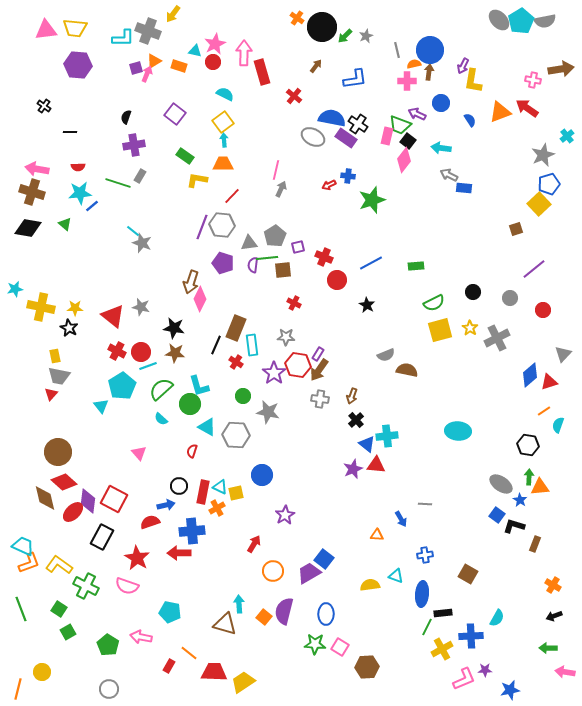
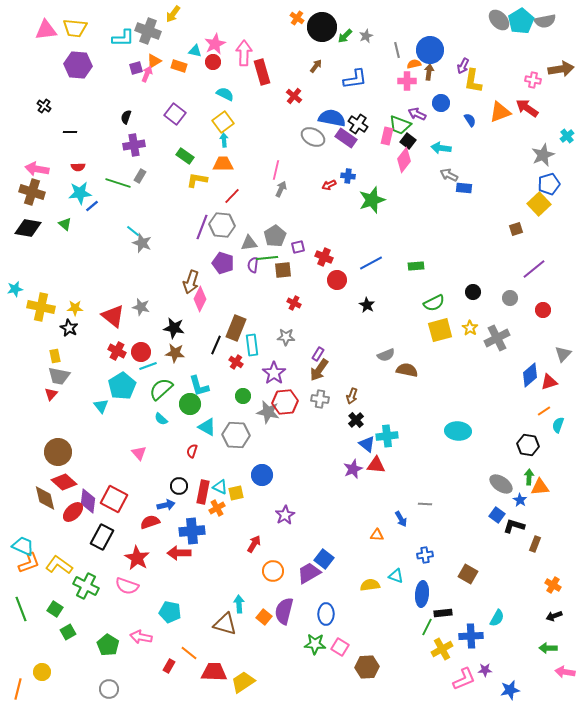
red hexagon at (298, 365): moved 13 px left, 37 px down; rotated 15 degrees counterclockwise
green square at (59, 609): moved 4 px left
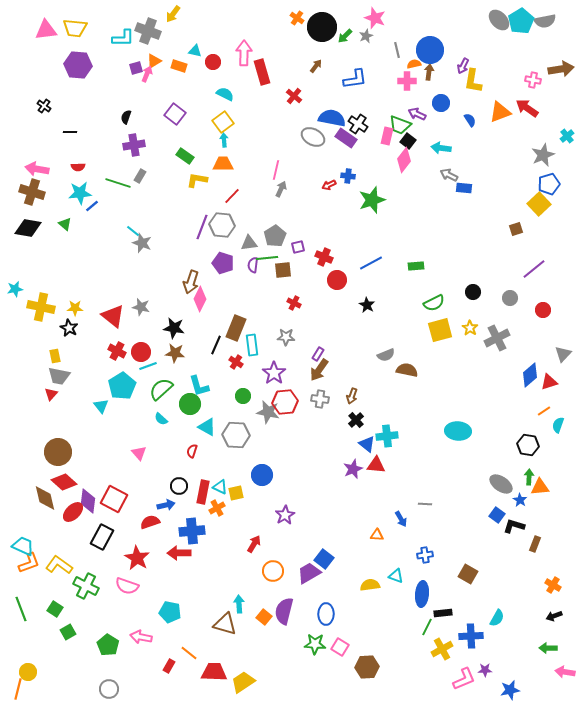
pink star at (215, 44): moved 160 px right, 26 px up; rotated 25 degrees counterclockwise
yellow circle at (42, 672): moved 14 px left
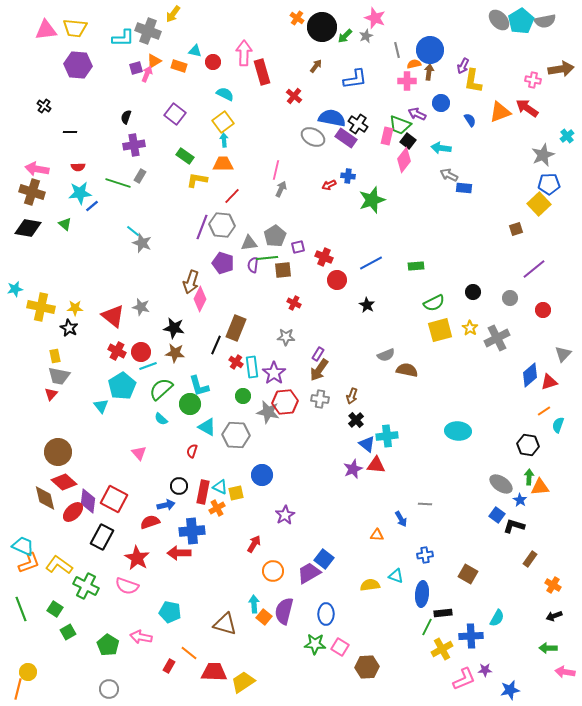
blue pentagon at (549, 184): rotated 15 degrees clockwise
cyan rectangle at (252, 345): moved 22 px down
brown rectangle at (535, 544): moved 5 px left, 15 px down; rotated 14 degrees clockwise
cyan arrow at (239, 604): moved 15 px right
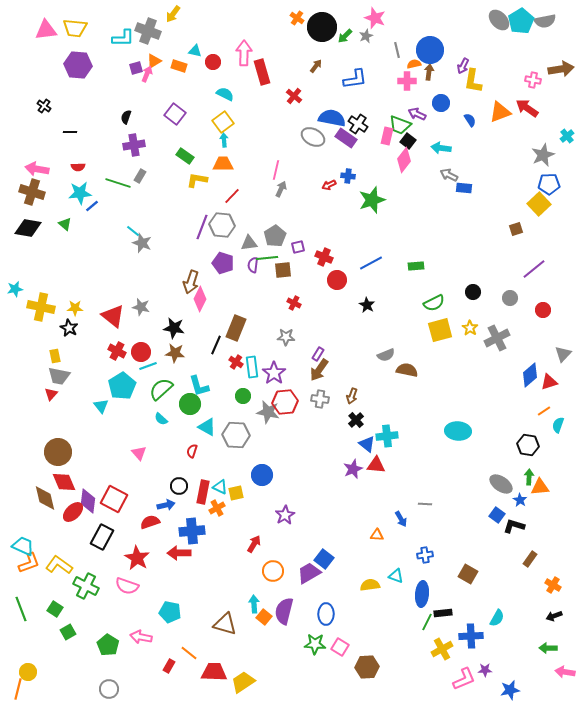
red diamond at (64, 482): rotated 25 degrees clockwise
green line at (427, 627): moved 5 px up
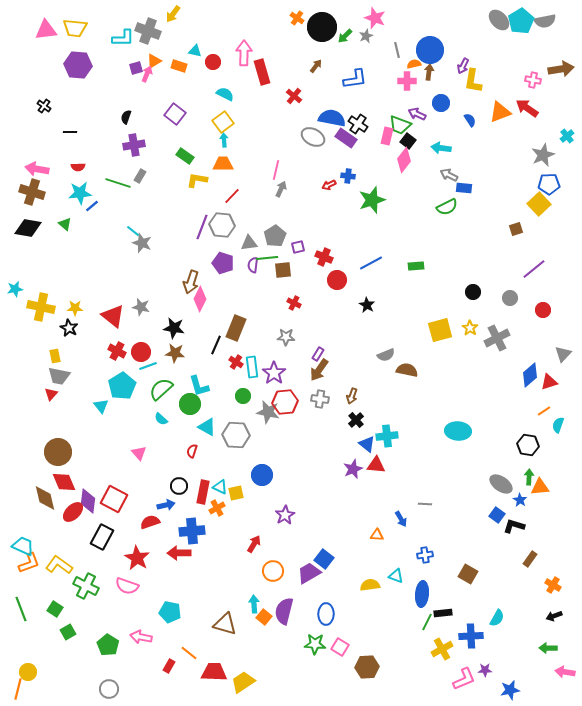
green semicircle at (434, 303): moved 13 px right, 96 px up
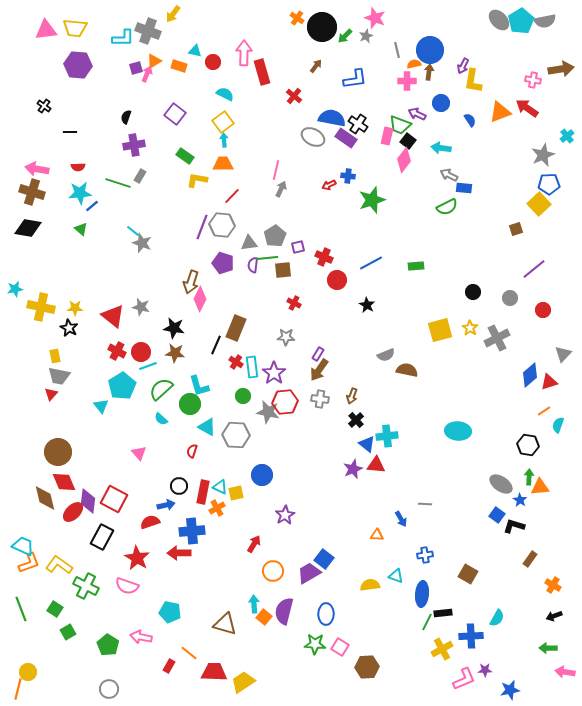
green triangle at (65, 224): moved 16 px right, 5 px down
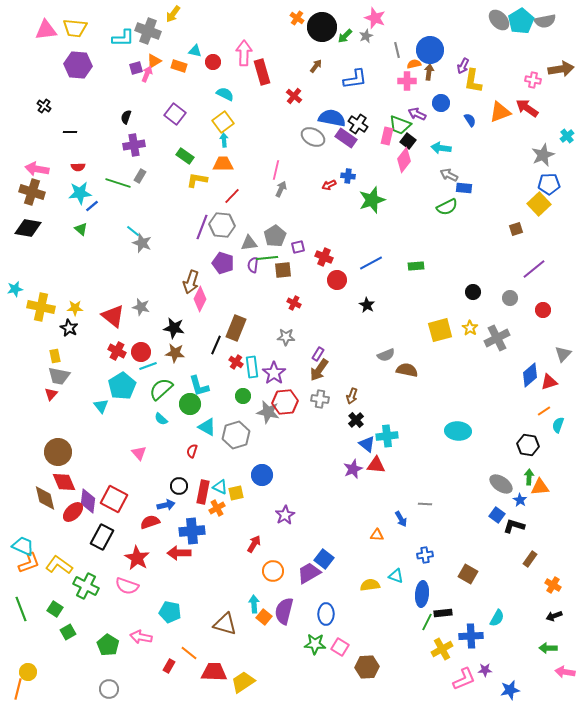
gray hexagon at (236, 435): rotated 20 degrees counterclockwise
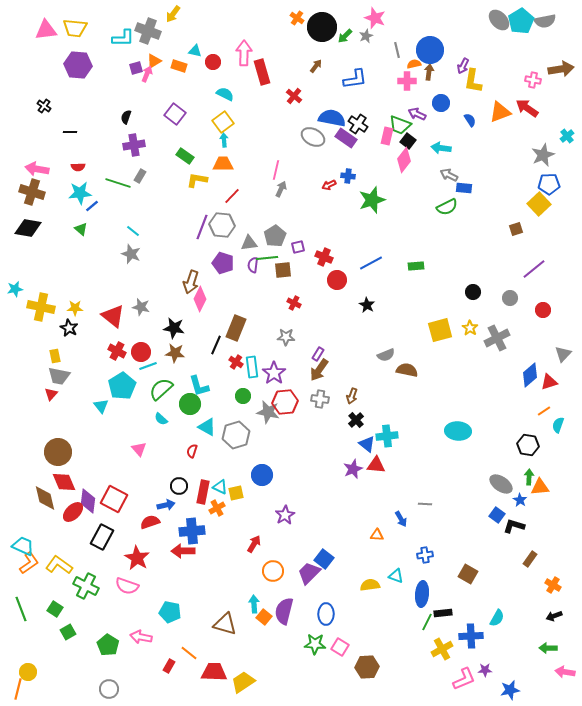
gray star at (142, 243): moved 11 px left, 11 px down
pink triangle at (139, 453): moved 4 px up
red arrow at (179, 553): moved 4 px right, 2 px up
orange L-shape at (29, 563): rotated 15 degrees counterclockwise
purple trapezoid at (309, 573): rotated 15 degrees counterclockwise
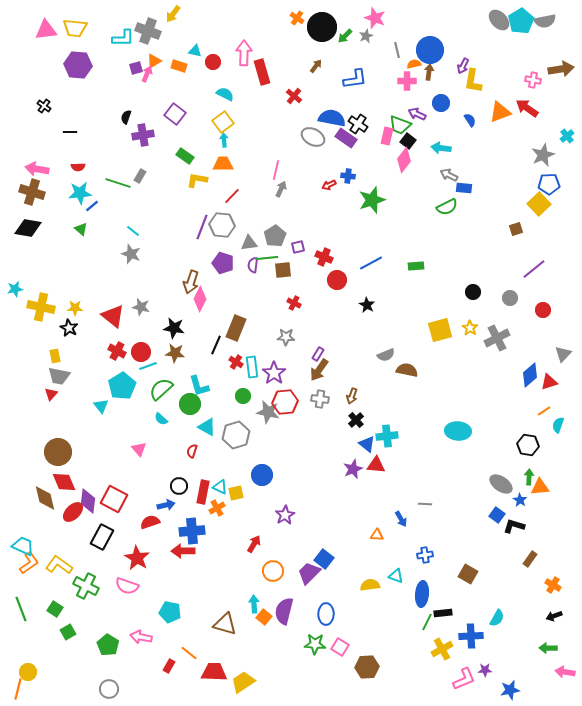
purple cross at (134, 145): moved 9 px right, 10 px up
